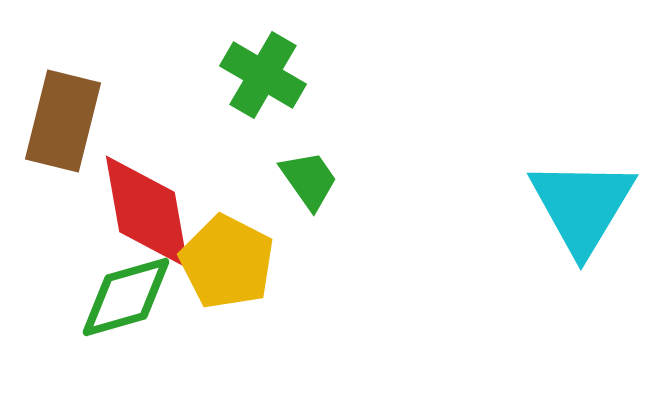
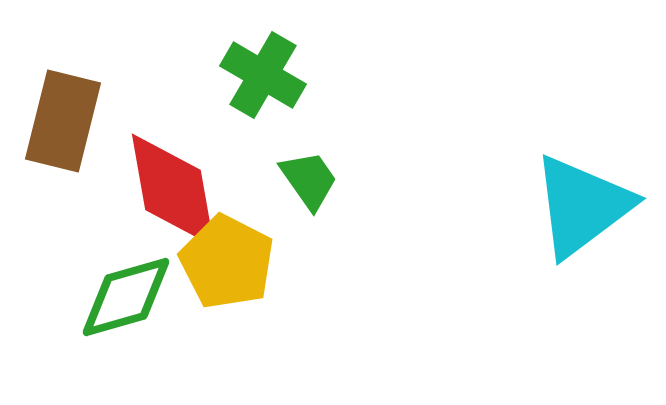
cyan triangle: rotated 22 degrees clockwise
red diamond: moved 26 px right, 22 px up
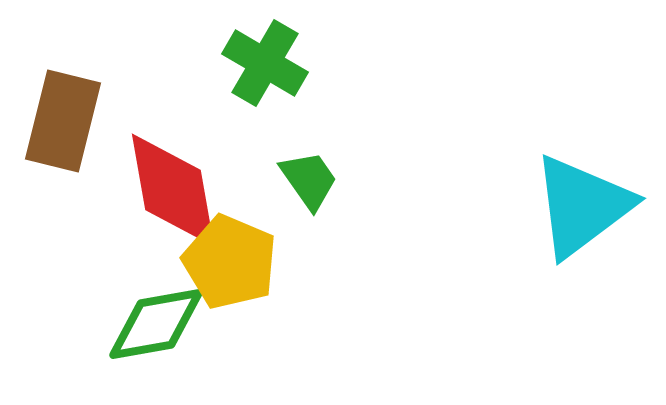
green cross: moved 2 px right, 12 px up
yellow pentagon: moved 3 px right; rotated 4 degrees counterclockwise
green diamond: moved 30 px right, 27 px down; rotated 6 degrees clockwise
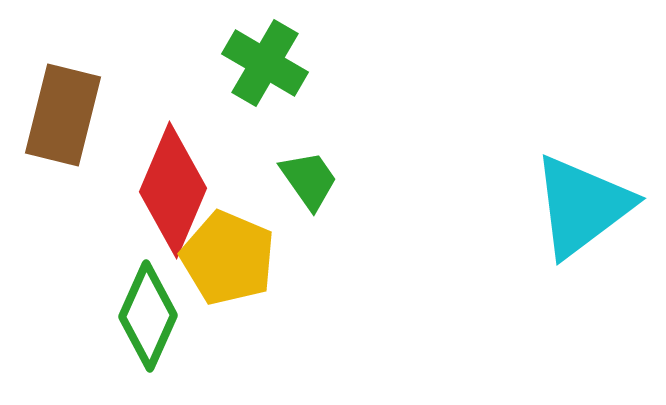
brown rectangle: moved 6 px up
red diamond: rotated 33 degrees clockwise
yellow pentagon: moved 2 px left, 4 px up
green diamond: moved 8 px left, 8 px up; rotated 56 degrees counterclockwise
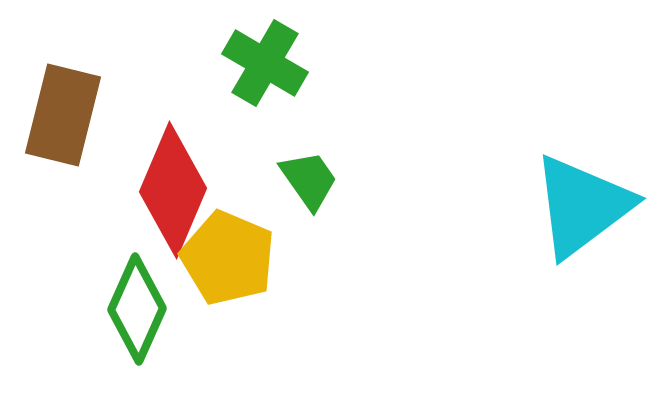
green diamond: moved 11 px left, 7 px up
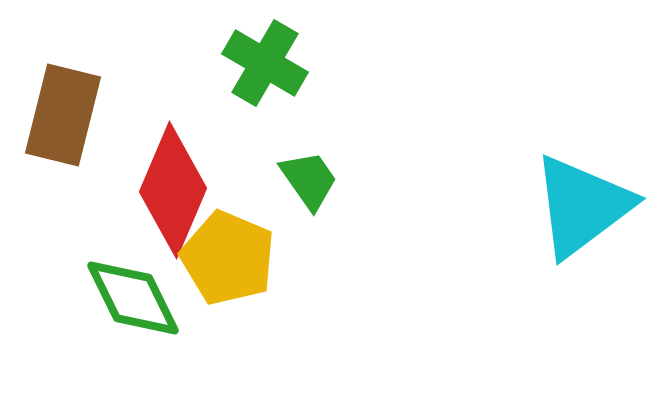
green diamond: moved 4 px left, 11 px up; rotated 50 degrees counterclockwise
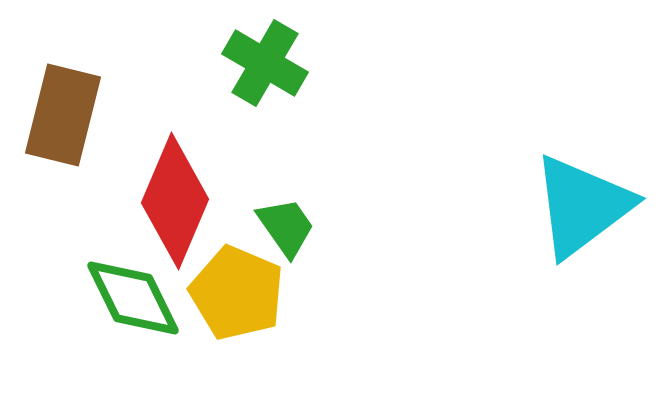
green trapezoid: moved 23 px left, 47 px down
red diamond: moved 2 px right, 11 px down
yellow pentagon: moved 9 px right, 35 px down
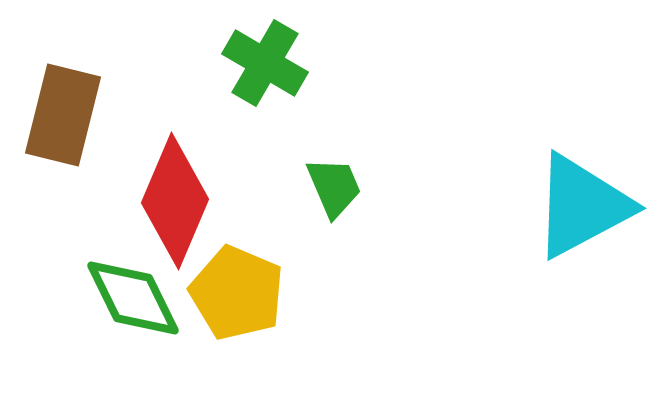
cyan triangle: rotated 9 degrees clockwise
green trapezoid: moved 48 px right, 40 px up; rotated 12 degrees clockwise
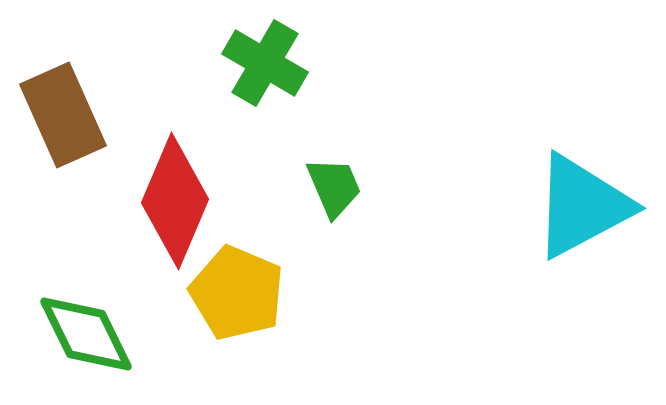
brown rectangle: rotated 38 degrees counterclockwise
green diamond: moved 47 px left, 36 px down
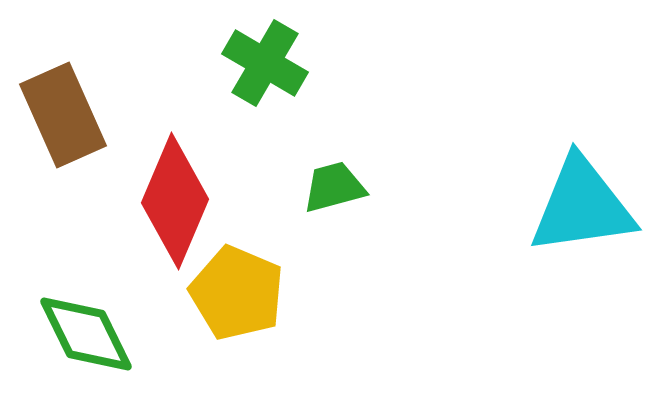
green trapezoid: rotated 82 degrees counterclockwise
cyan triangle: rotated 20 degrees clockwise
